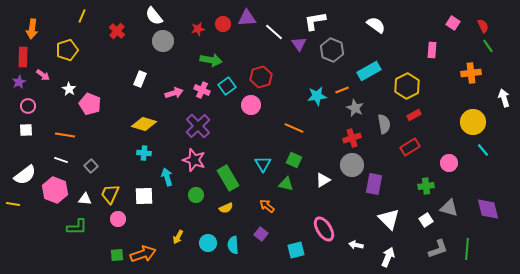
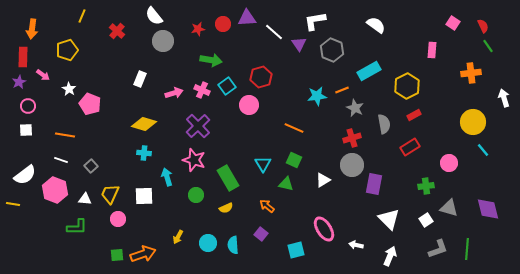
pink circle at (251, 105): moved 2 px left
white arrow at (388, 257): moved 2 px right, 1 px up
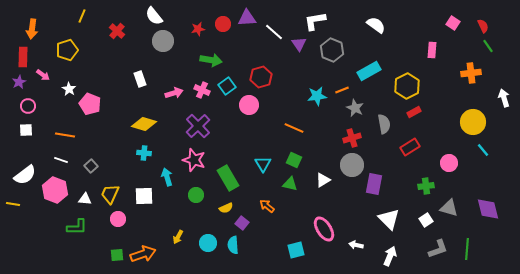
white rectangle at (140, 79): rotated 42 degrees counterclockwise
red rectangle at (414, 115): moved 3 px up
green triangle at (286, 184): moved 4 px right
purple square at (261, 234): moved 19 px left, 11 px up
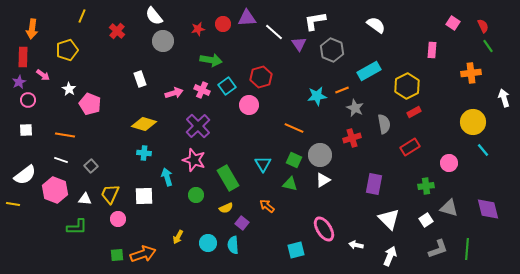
pink circle at (28, 106): moved 6 px up
gray circle at (352, 165): moved 32 px left, 10 px up
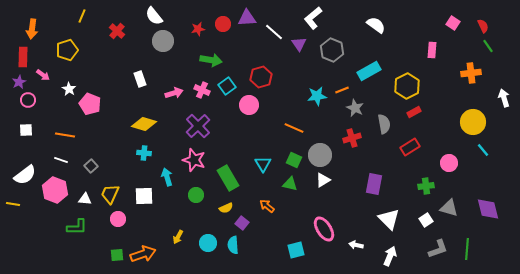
white L-shape at (315, 21): moved 2 px left, 3 px up; rotated 30 degrees counterclockwise
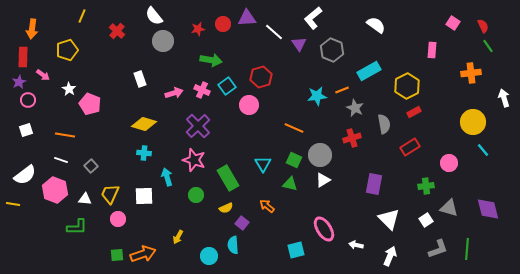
white square at (26, 130): rotated 16 degrees counterclockwise
cyan circle at (208, 243): moved 1 px right, 13 px down
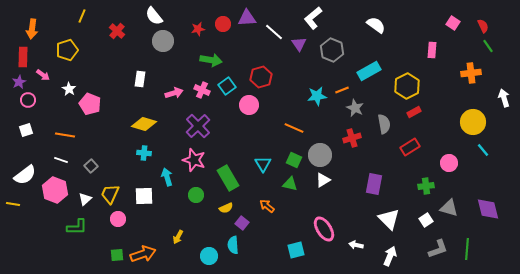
white rectangle at (140, 79): rotated 28 degrees clockwise
white triangle at (85, 199): rotated 48 degrees counterclockwise
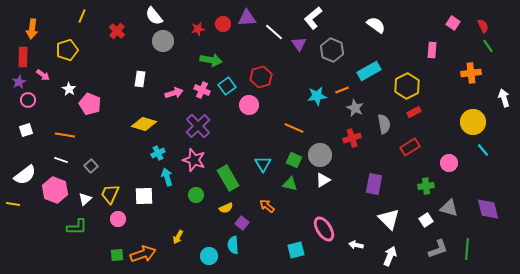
cyan cross at (144, 153): moved 14 px right; rotated 32 degrees counterclockwise
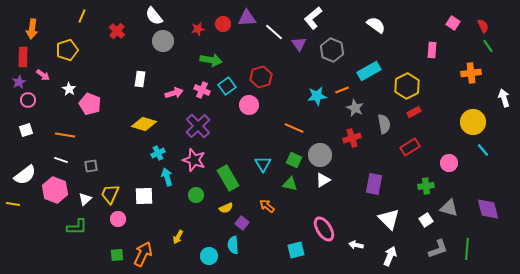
gray square at (91, 166): rotated 32 degrees clockwise
orange arrow at (143, 254): rotated 45 degrees counterclockwise
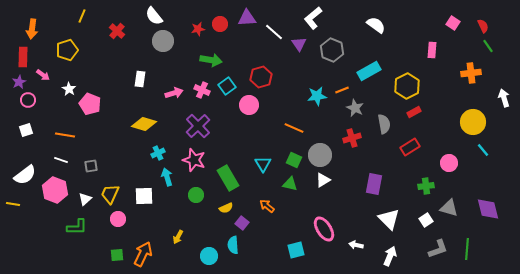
red circle at (223, 24): moved 3 px left
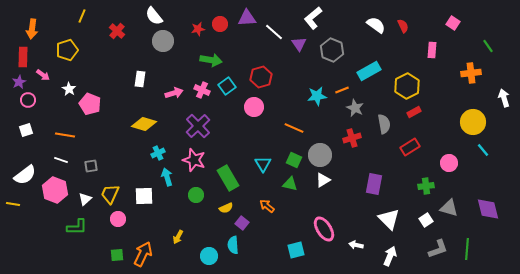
red semicircle at (483, 26): moved 80 px left
pink circle at (249, 105): moved 5 px right, 2 px down
